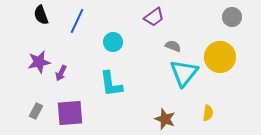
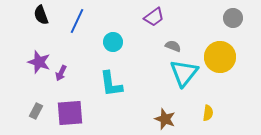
gray circle: moved 1 px right, 1 px down
purple star: rotated 30 degrees clockwise
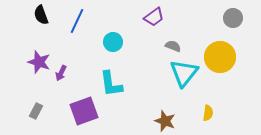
purple square: moved 14 px right, 2 px up; rotated 16 degrees counterclockwise
brown star: moved 2 px down
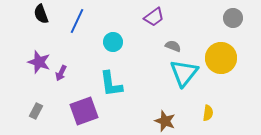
black semicircle: moved 1 px up
yellow circle: moved 1 px right, 1 px down
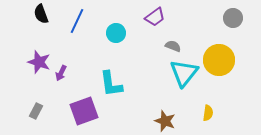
purple trapezoid: moved 1 px right
cyan circle: moved 3 px right, 9 px up
yellow circle: moved 2 px left, 2 px down
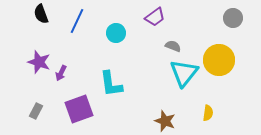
purple square: moved 5 px left, 2 px up
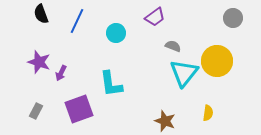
yellow circle: moved 2 px left, 1 px down
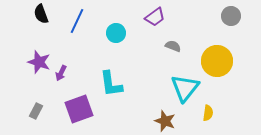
gray circle: moved 2 px left, 2 px up
cyan triangle: moved 1 px right, 15 px down
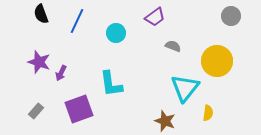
gray rectangle: rotated 14 degrees clockwise
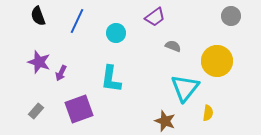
black semicircle: moved 3 px left, 2 px down
cyan L-shape: moved 5 px up; rotated 16 degrees clockwise
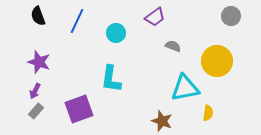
purple arrow: moved 26 px left, 18 px down
cyan triangle: rotated 40 degrees clockwise
brown star: moved 3 px left
